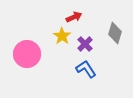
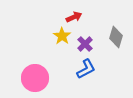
gray diamond: moved 1 px right, 4 px down
pink circle: moved 8 px right, 24 px down
blue L-shape: rotated 95 degrees clockwise
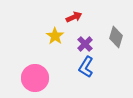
yellow star: moved 7 px left
blue L-shape: moved 2 px up; rotated 150 degrees clockwise
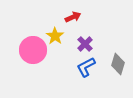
red arrow: moved 1 px left
gray diamond: moved 2 px right, 27 px down
blue L-shape: rotated 30 degrees clockwise
pink circle: moved 2 px left, 28 px up
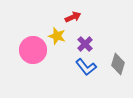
yellow star: moved 2 px right; rotated 18 degrees counterclockwise
blue L-shape: rotated 100 degrees counterclockwise
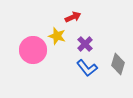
blue L-shape: moved 1 px right, 1 px down
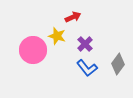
gray diamond: rotated 20 degrees clockwise
